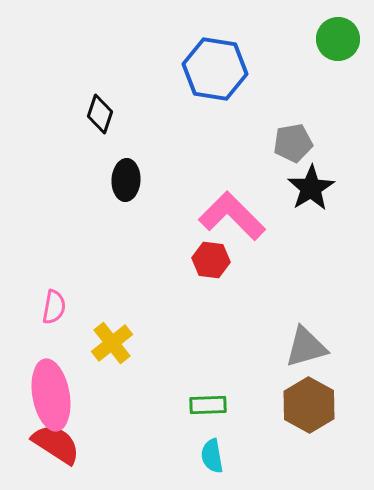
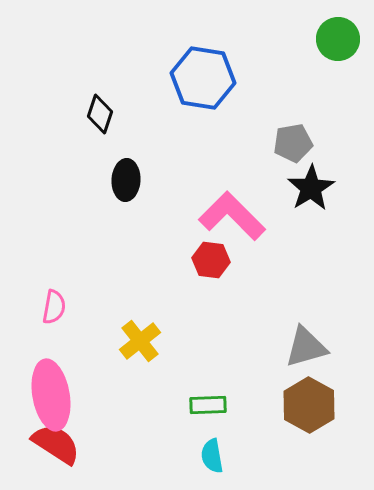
blue hexagon: moved 12 px left, 9 px down
yellow cross: moved 28 px right, 2 px up
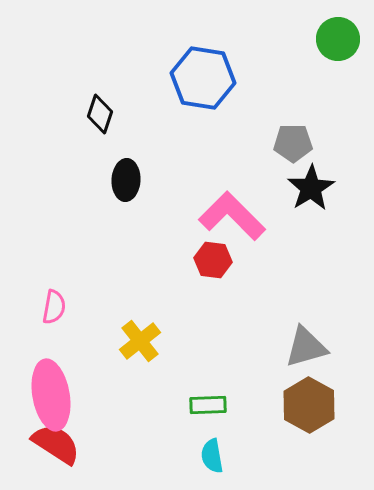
gray pentagon: rotated 9 degrees clockwise
red hexagon: moved 2 px right
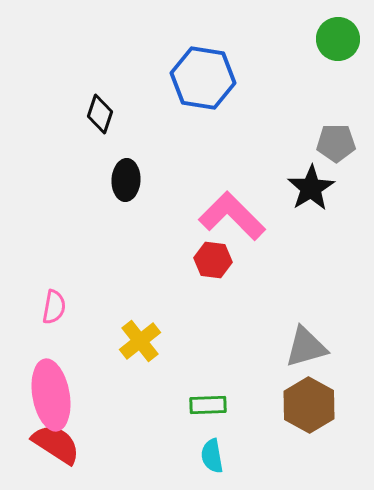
gray pentagon: moved 43 px right
